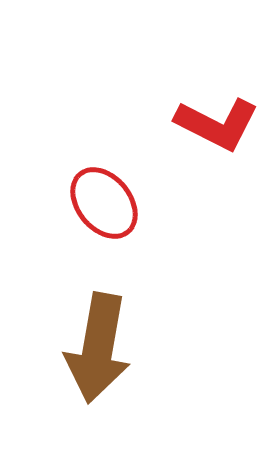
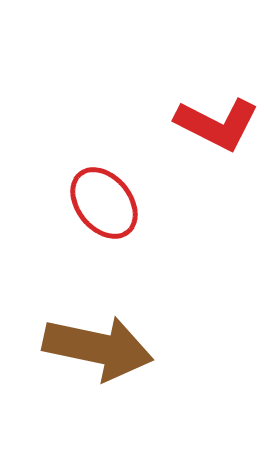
brown arrow: rotated 88 degrees counterclockwise
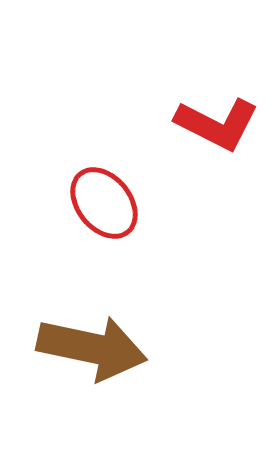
brown arrow: moved 6 px left
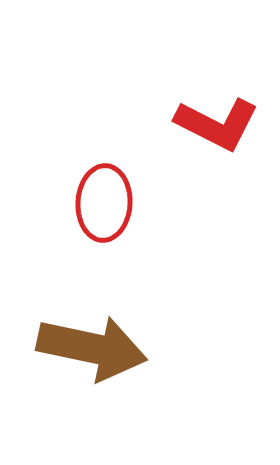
red ellipse: rotated 42 degrees clockwise
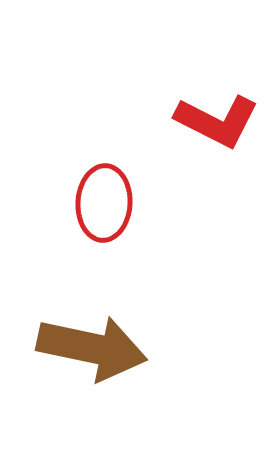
red L-shape: moved 3 px up
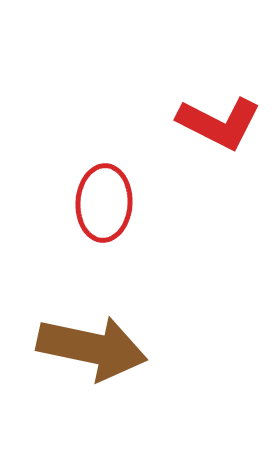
red L-shape: moved 2 px right, 2 px down
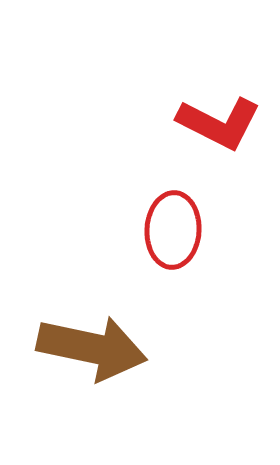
red ellipse: moved 69 px right, 27 px down
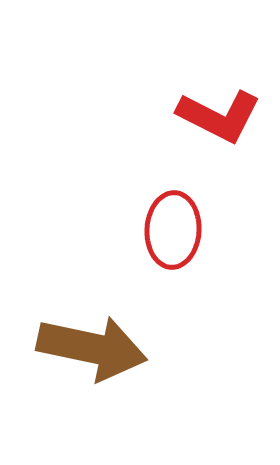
red L-shape: moved 7 px up
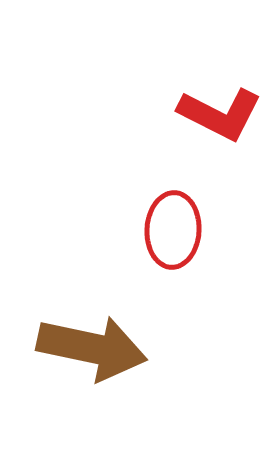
red L-shape: moved 1 px right, 2 px up
